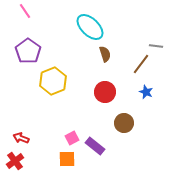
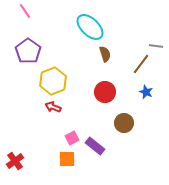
red arrow: moved 32 px right, 31 px up
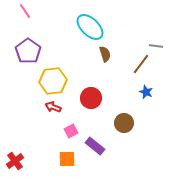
yellow hexagon: rotated 16 degrees clockwise
red circle: moved 14 px left, 6 px down
pink square: moved 1 px left, 7 px up
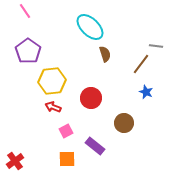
yellow hexagon: moved 1 px left
pink square: moved 5 px left
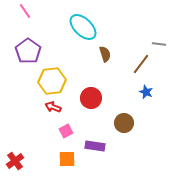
cyan ellipse: moved 7 px left
gray line: moved 3 px right, 2 px up
purple rectangle: rotated 30 degrees counterclockwise
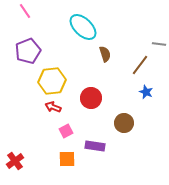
purple pentagon: rotated 15 degrees clockwise
brown line: moved 1 px left, 1 px down
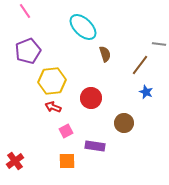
orange square: moved 2 px down
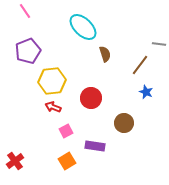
orange square: rotated 30 degrees counterclockwise
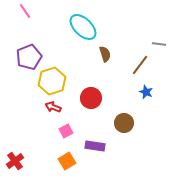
purple pentagon: moved 1 px right, 6 px down
yellow hexagon: rotated 12 degrees counterclockwise
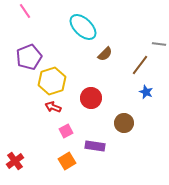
brown semicircle: rotated 63 degrees clockwise
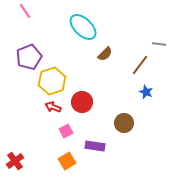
red circle: moved 9 px left, 4 px down
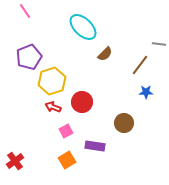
blue star: rotated 24 degrees counterclockwise
orange square: moved 1 px up
